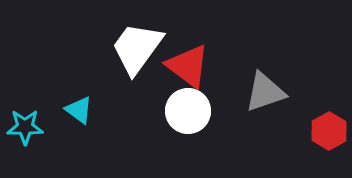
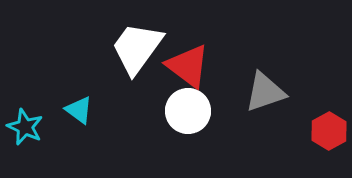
cyan star: rotated 24 degrees clockwise
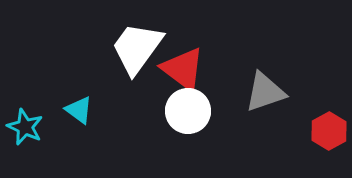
red triangle: moved 5 px left, 3 px down
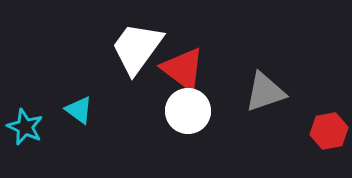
red hexagon: rotated 18 degrees clockwise
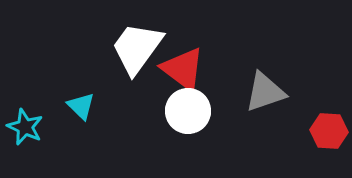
cyan triangle: moved 2 px right, 4 px up; rotated 8 degrees clockwise
red hexagon: rotated 15 degrees clockwise
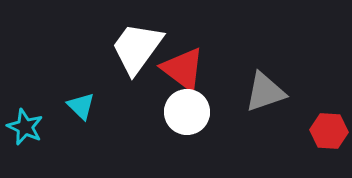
white circle: moved 1 px left, 1 px down
